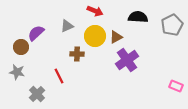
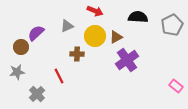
gray star: rotated 21 degrees counterclockwise
pink rectangle: rotated 16 degrees clockwise
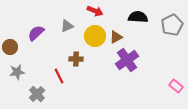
brown circle: moved 11 px left
brown cross: moved 1 px left, 5 px down
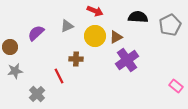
gray pentagon: moved 2 px left
gray star: moved 2 px left, 1 px up
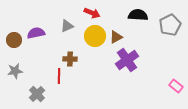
red arrow: moved 3 px left, 2 px down
black semicircle: moved 2 px up
purple semicircle: rotated 30 degrees clockwise
brown circle: moved 4 px right, 7 px up
brown cross: moved 6 px left
red line: rotated 28 degrees clockwise
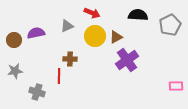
pink rectangle: rotated 40 degrees counterclockwise
gray cross: moved 2 px up; rotated 28 degrees counterclockwise
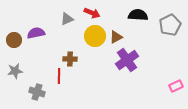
gray triangle: moved 7 px up
pink rectangle: rotated 24 degrees counterclockwise
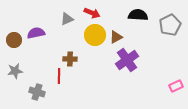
yellow circle: moved 1 px up
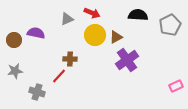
purple semicircle: rotated 24 degrees clockwise
red line: rotated 42 degrees clockwise
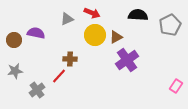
pink rectangle: rotated 32 degrees counterclockwise
gray cross: moved 2 px up; rotated 35 degrees clockwise
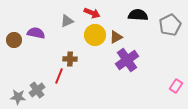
gray triangle: moved 2 px down
gray star: moved 3 px right, 26 px down; rotated 14 degrees clockwise
red line: rotated 21 degrees counterclockwise
